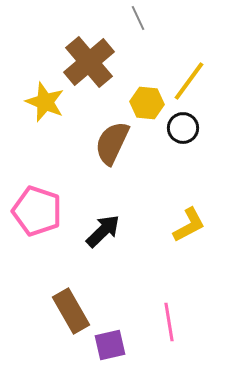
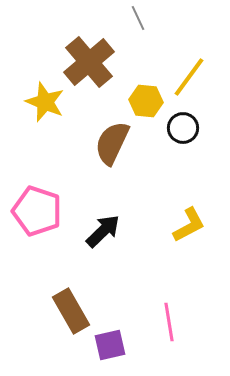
yellow line: moved 4 px up
yellow hexagon: moved 1 px left, 2 px up
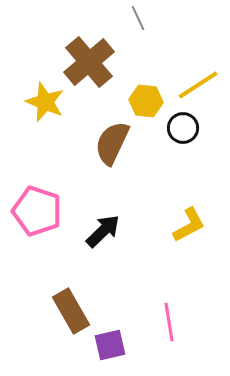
yellow line: moved 9 px right, 8 px down; rotated 21 degrees clockwise
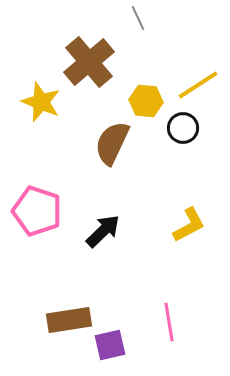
yellow star: moved 4 px left
brown rectangle: moved 2 px left, 9 px down; rotated 69 degrees counterclockwise
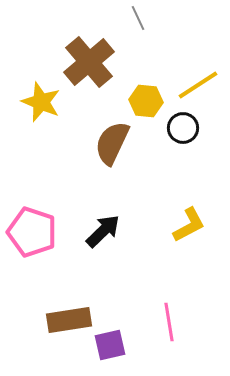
pink pentagon: moved 5 px left, 21 px down
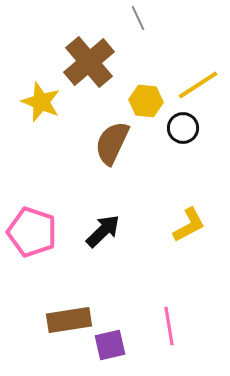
pink line: moved 4 px down
